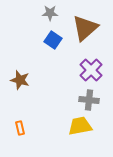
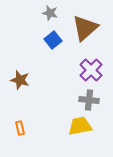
gray star: rotated 14 degrees clockwise
blue square: rotated 18 degrees clockwise
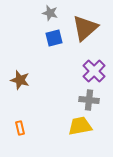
blue square: moved 1 px right, 2 px up; rotated 24 degrees clockwise
purple cross: moved 3 px right, 1 px down
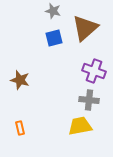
gray star: moved 3 px right, 2 px up
purple cross: rotated 25 degrees counterclockwise
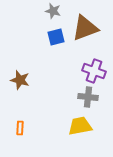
brown triangle: rotated 20 degrees clockwise
blue square: moved 2 px right, 1 px up
gray cross: moved 1 px left, 3 px up
orange rectangle: rotated 16 degrees clockwise
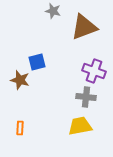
brown triangle: moved 1 px left, 1 px up
blue square: moved 19 px left, 25 px down
gray cross: moved 2 px left
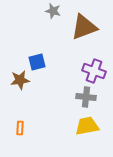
brown star: rotated 24 degrees counterclockwise
yellow trapezoid: moved 7 px right
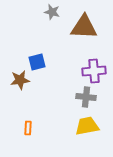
gray star: moved 1 px left, 1 px down
brown triangle: rotated 24 degrees clockwise
purple cross: rotated 25 degrees counterclockwise
orange rectangle: moved 8 px right
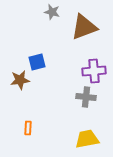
brown triangle: rotated 24 degrees counterclockwise
yellow trapezoid: moved 13 px down
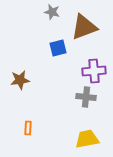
blue square: moved 21 px right, 14 px up
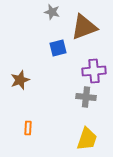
brown star: rotated 12 degrees counterclockwise
yellow trapezoid: rotated 120 degrees clockwise
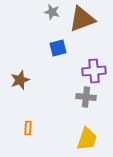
brown triangle: moved 2 px left, 8 px up
